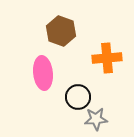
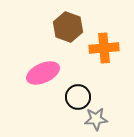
brown hexagon: moved 7 px right, 4 px up
orange cross: moved 3 px left, 10 px up
pink ellipse: rotated 72 degrees clockwise
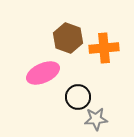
brown hexagon: moved 11 px down
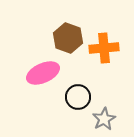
gray star: moved 8 px right; rotated 25 degrees counterclockwise
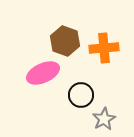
brown hexagon: moved 3 px left, 3 px down
black circle: moved 3 px right, 2 px up
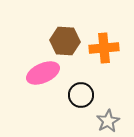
brown hexagon: rotated 16 degrees counterclockwise
gray star: moved 4 px right, 2 px down
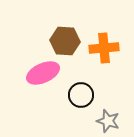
gray star: rotated 25 degrees counterclockwise
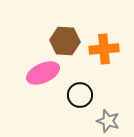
orange cross: moved 1 px down
black circle: moved 1 px left
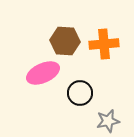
orange cross: moved 5 px up
black circle: moved 2 px up
gray star: rotated 30 degrees counterclockwise
